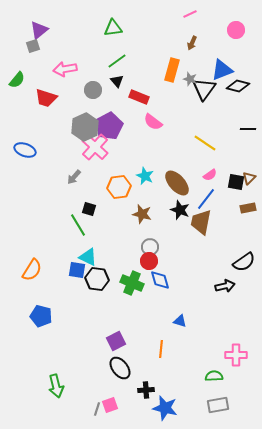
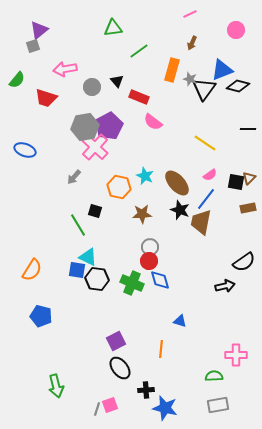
green line at (117, 61): moved 22 px right, 10 px up
gray circle at (93, 90): moved 1 px left, 3 px up
gray hexagon at (85, 127): rotated 16 degrees clockwise
orange hexagon at (119, 187): rotated 20 degrees clockwise
black square at (89, 209): moved 6 px right, 2 px down
brown star at (142, 214): rotated 18 degrees counterclockwise
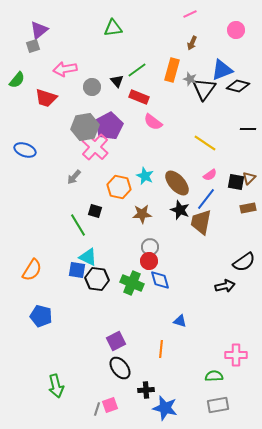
green line at (139, 51): moved 2 px left, 19 px down
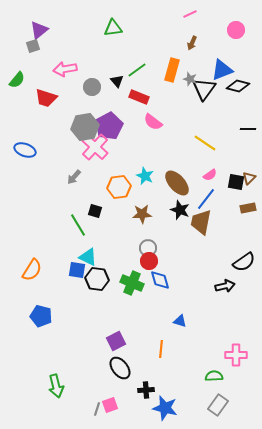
orange hexagon at (119, 187): rotated 20 degrees counterclockwise
gray circle at (150, 247): moved 2 px left, 1 px down
gray rectangle at (218, 405): rotated 45 degrees counterclockwise
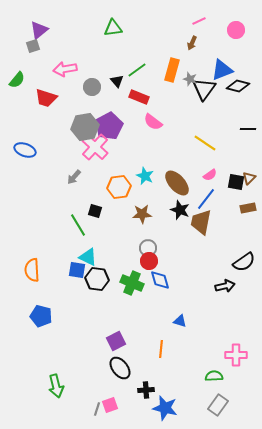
pink line at (190, 14): moved 9 px right, 7 px down
orange semicircle at (32, 270): rotated 145 degrees clockwise
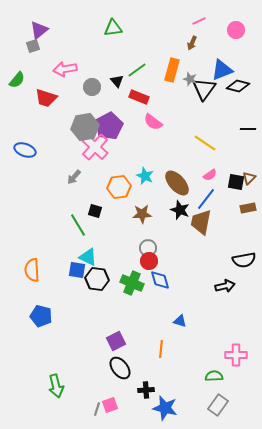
black semicircle at (244, 262): moved 2 px up; rotated 25 degrees clockwise
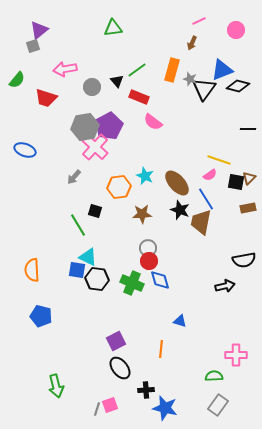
yellow line at (205, 143): moved 14 px right, 17 px down; rotated 15 degrees counterclockwise
blue line at (206, 199): rotated 70 degrees counterclockwise
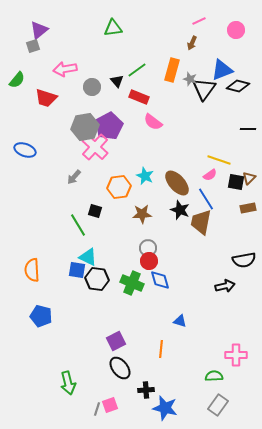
green arrow at (56, 386): moved 12 px right, 3 px up
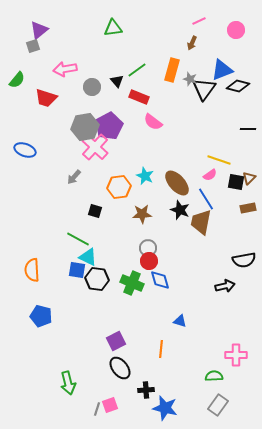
green line at (78, 225): moved 14 px down; rotated 30 degrees counterclockwise
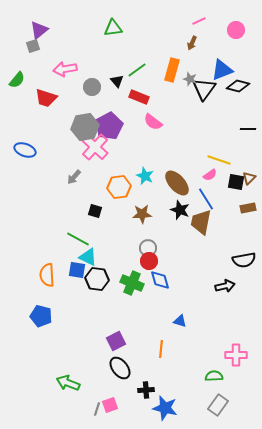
orange semicircle at (32, 270): moved 15 px right, 5 px down
green arrow at (68, 383): rotated 125 degrees clockwise
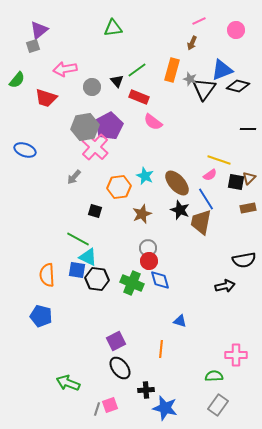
brown star at (142, 214): rotated 18 degrees counterclockwise
